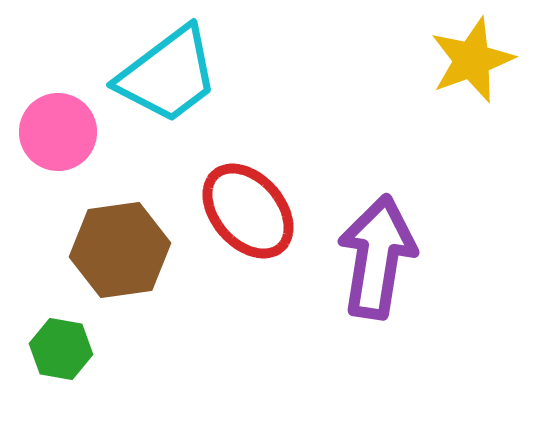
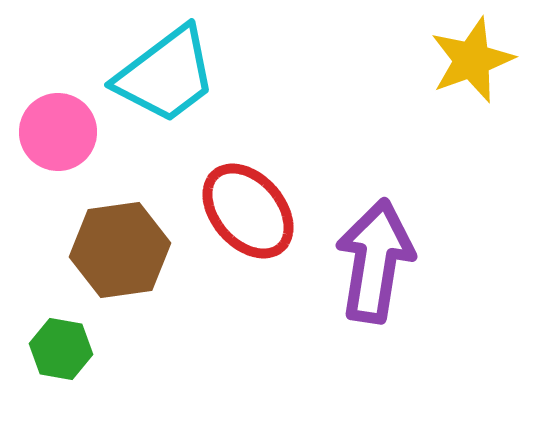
cyan trapezoid: moved 2 px left
purple arrow: moved 2 px left, 4 px down
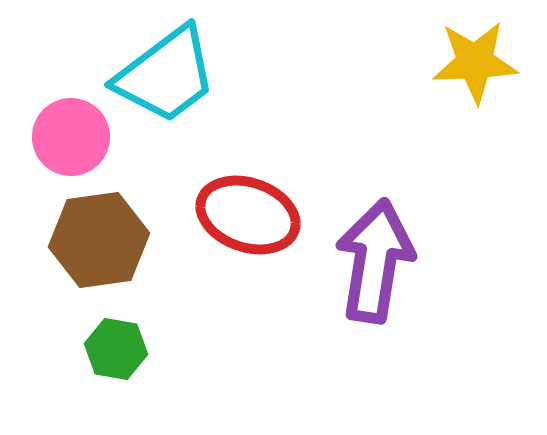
yellow star: moved 3 px right, 2 px down; rotated 18 degrees clockwise
pink circle: moved 13 px right, 5 px down
red ellipse: moved 4 px down; rotated 30 degrees counterclockwise
brown hexagon: moved 21 px left, 10 px up
green hexagon: moved 55 px right
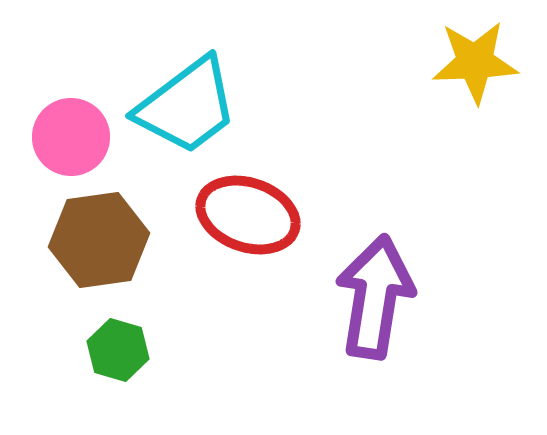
cyan trapezoid: moved 21 px right, 31 px down
purple arrow: moved 36 px down
green hexagon: moved 2 px right, 1 px down; rotated 6 degrees clockwise
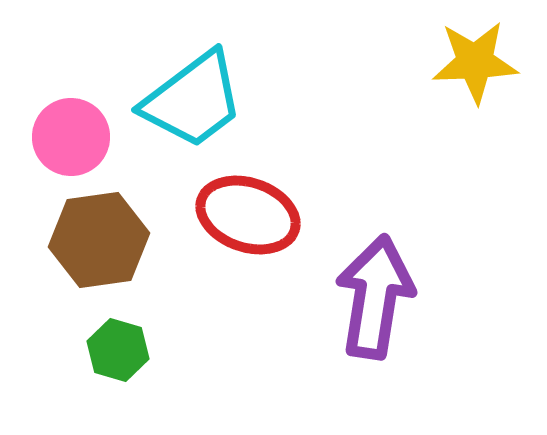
cyan trapezoid: moved 6 px right, 6 px up
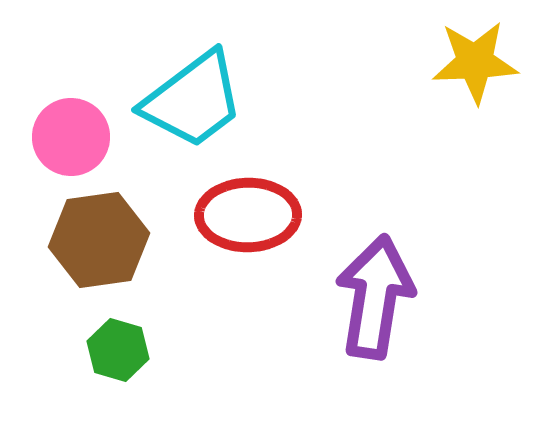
red ellipse: rotated 20 degrees counterclockwise
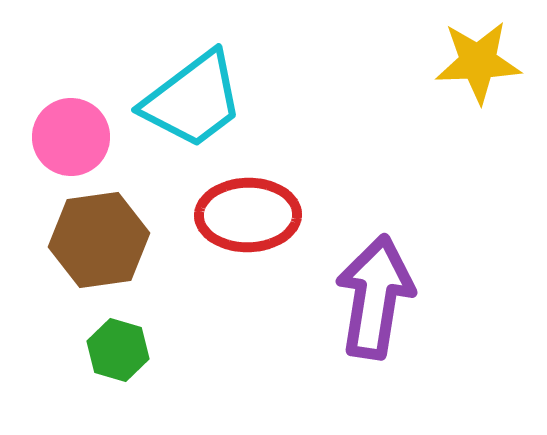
yellow star: moved 3 px right
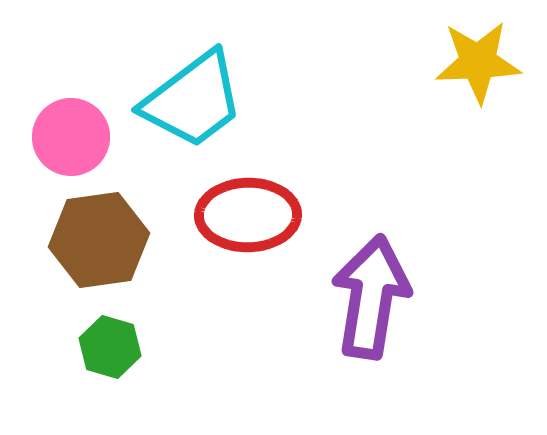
purple arrow: moved 4 px left
green hexagon: moved 8 px left, 3 px up
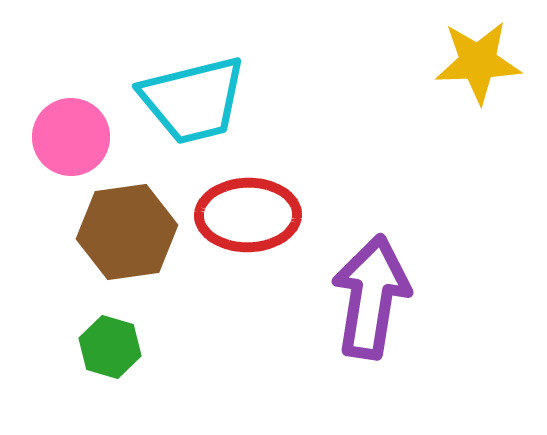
cyan trapezoid: rotated 23 degrees clockwise
brown hexagon: moved 28 px right, 8 px up
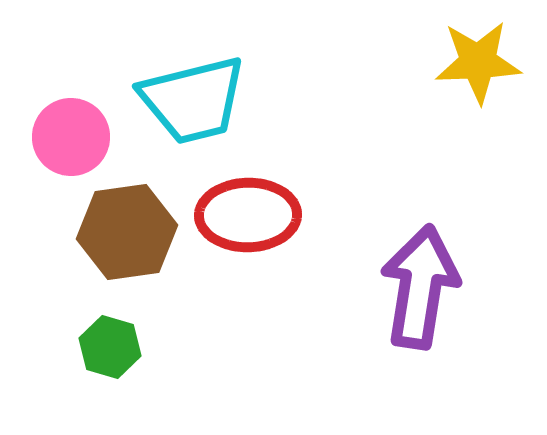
purple arrow: moved 49 px right, 10 px up
